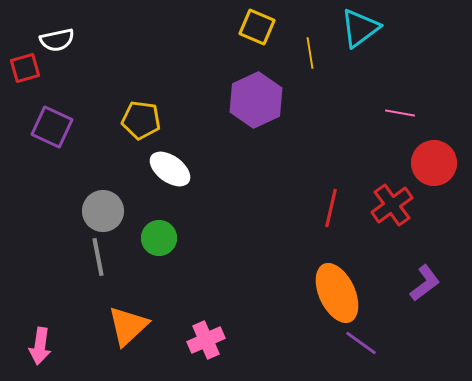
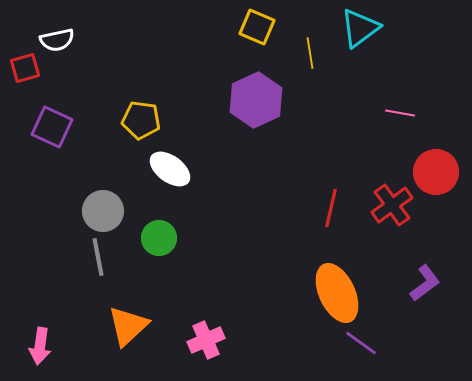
red circle: moved 2 px right, 9 px down
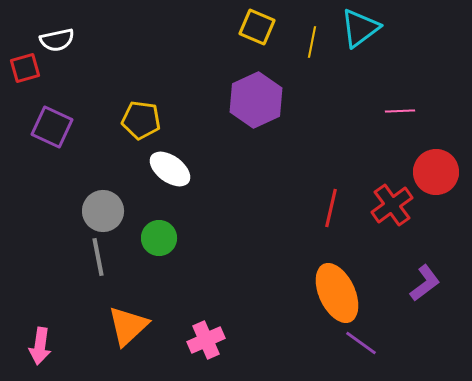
yellow line: moved 2 px right, 11 px up; rotated 20 degrees clockwise
pink line: moved 2 px up; rotated 12 degrees counterclockwise
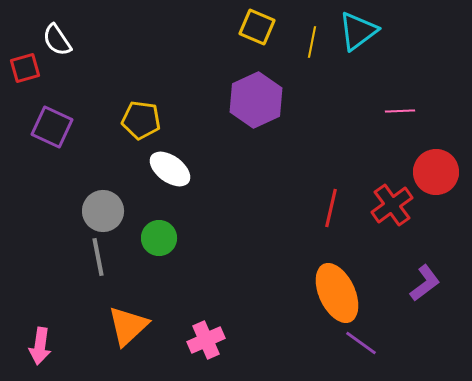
cyan triangle: moved 2 px left, 3 px down
white semicircle: rotated 68 degrees clockwise
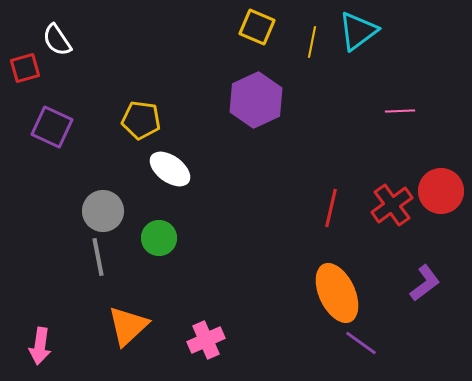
red circle: moved 5 px right, 19 px down
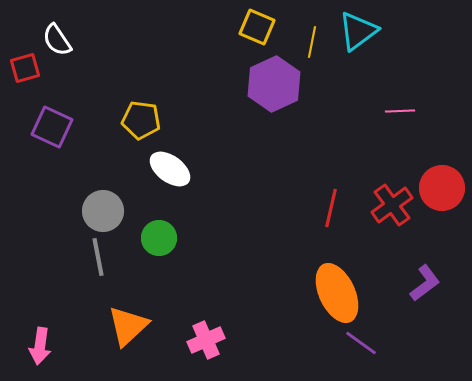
purple hexagon: moved 18 px right, 16 px up
red circle: moved 1 px right, 3 px up
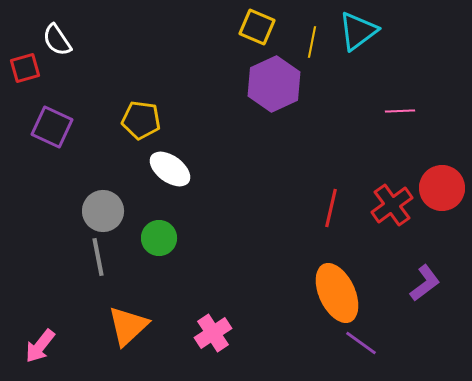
pink cross: moved 7 px right, 7 px up; rotated 9 degrees counterclockwise
pink arrow: rotated 30 degrees clockwise
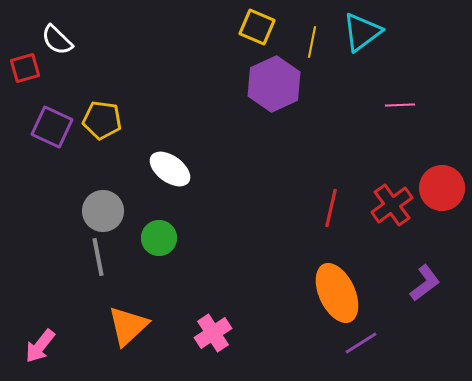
cyan triangle: moved 4 px right, 1 px down
white semicircle: rotated 12 degrees counterclockwise
pink line: moved 6 px up
yellow pentagon: moved 39 px left
purple line: rotated 68 degrees counterclockwise
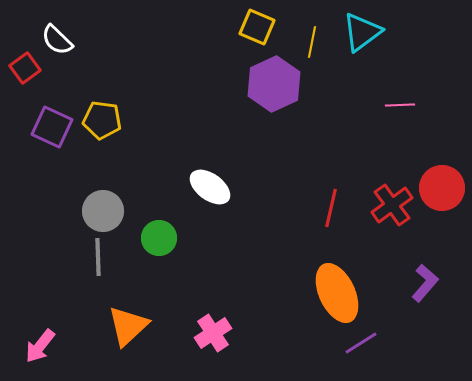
red square: rotated 20 degrees counterclockwise
white ellipse: moved 40 px right, 18 px down
gray line: rotated 9 degrees clockwise
purple L-shape: rotated 12 degrees counterclockwise
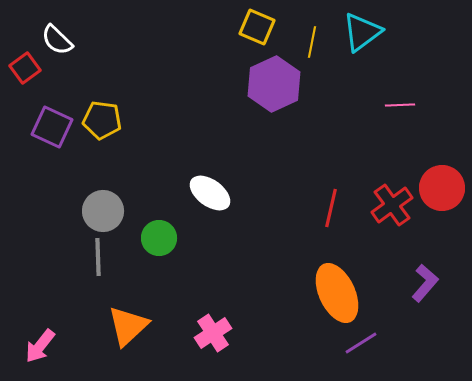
white ellipse: moved 6 px down
